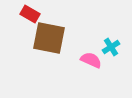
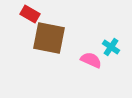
cyan cross: rotated 24 degrees counterclockwise
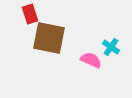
red rectangle: rotated 42 degrees clockwise
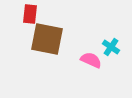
red rectangle: rotated 24 degrees clockwise
brown square: moved 2 px left, 1 px down
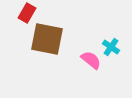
red rectangle: moved 3 px left, 1 px up; rotated 24 degrees clockwise
pink semicircle: rotated 15 degrees clockwise
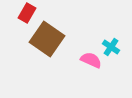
brown square: rotated 24 degrees clockwise
pink semicircle: rotated 15 degrees counterclockwise
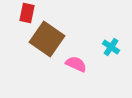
red rectangle: rotated 18 degrees counterclockwise
pink semicircle: moved 15 px left, 4 px down
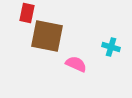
brown square: moved 3 px up; rotated 24 degrees counterclockwise
cyan cross: rotated 18 degrees counterclockwise
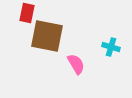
pink semicircle: rotated 35 degrees clockwise
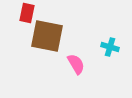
cyan cross: moved 1 px left
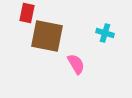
cyan cross: moved 5 px left, 14 px up
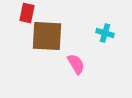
brown square: rotated 8 degrees counterclockwise
